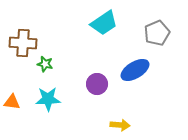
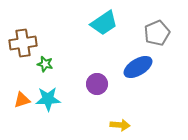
brown cross: rotated 12 degrees counterclockwise
blue ellipse: moved 3 px right, 3 px up
orange triangle: moved 10 px right, 2 px up; rotated 24 degrees counterclockwise
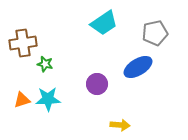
gray pentagon: moved 2 px left; rotated 10 degrees clockwise
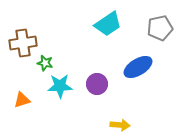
cyan trapezoid: moved 4 px right, 1 px down
gray pentagon: moved 5 px right, 5 px up
green star: moved 1 px up
cyan star: moved 12 px right, 13 px up
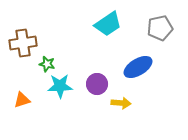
green star: moved 2 px right, 1 px down
yellow arrow: moved 1 px right, 22 px up
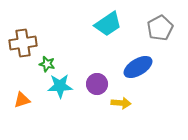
gray pentagon: rotated 15 degrees counterclockwise
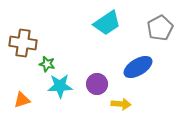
cyan trapezoid: moved 1 px left, 1 px up
brown cross: rotated 16 degrees clockwise
yellow arrow: moved 1 px down
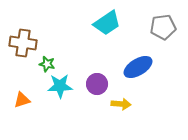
gray pentagon: moved 3 px right, 1 px up; rotated 20 degrees clockwise
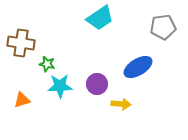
cyan trapezoid: moved 7 px left, 5 px up
brown cross: moved 2 px left
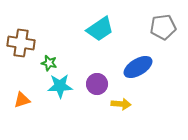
cyan trapezoid: moved 11 px down
green star: moved 2 px right, 1 px up
